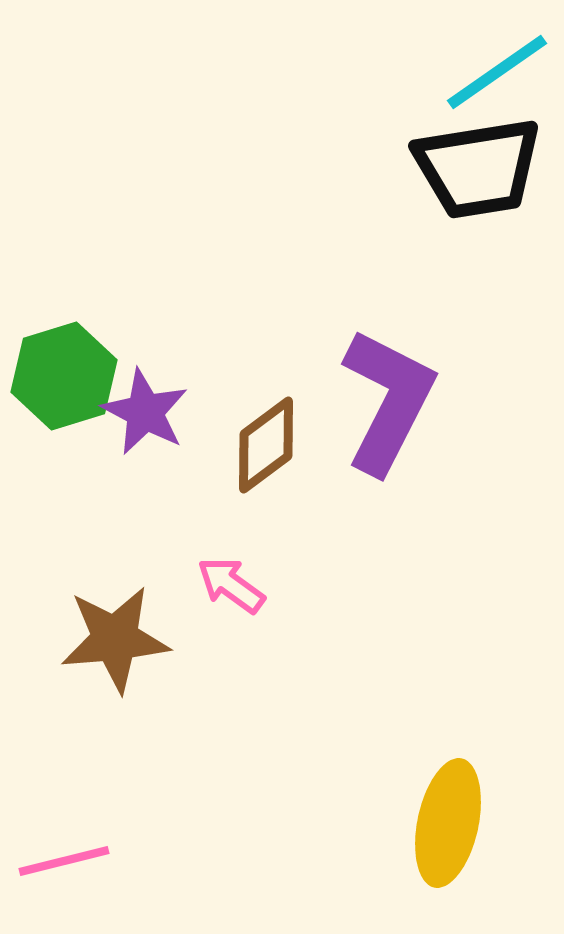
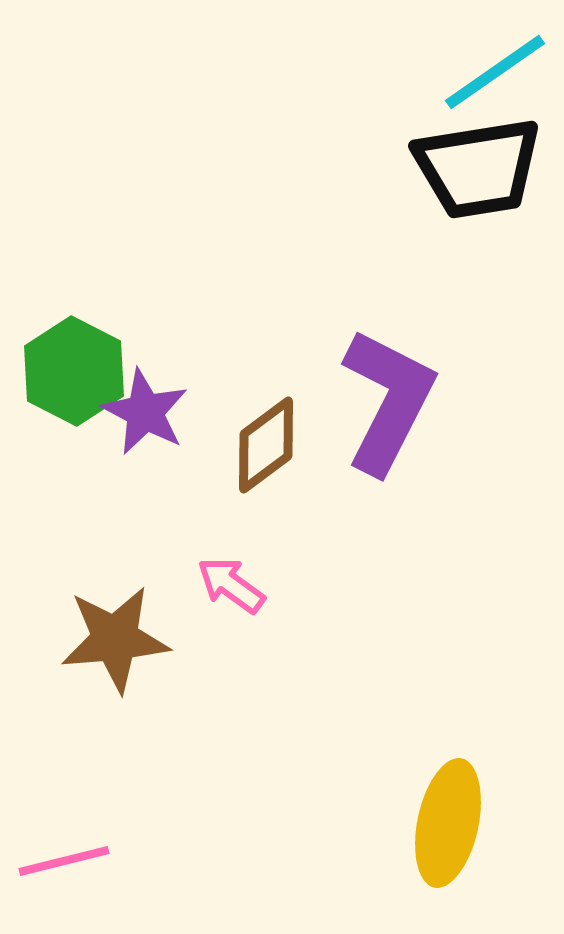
cyan line: moved 2 px left
green hexagon: moved 10 px right, 5 px up; rotated 16 degrees counterclockwise
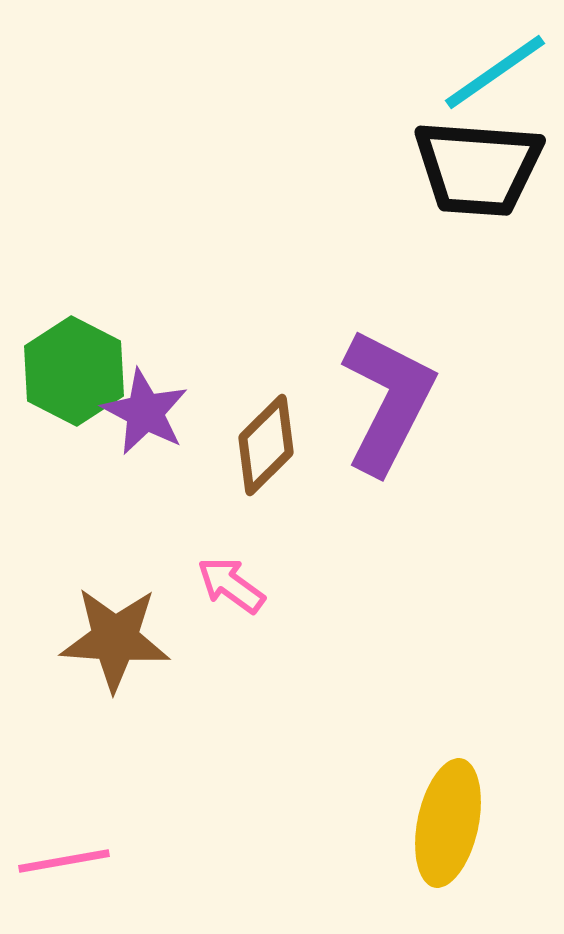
black trapezoid: rotated 13 degrees clockwise
brown diamond: rotated 8 degrees counterclockwise
brown star: rotated 9 degrees clockwise
pink line: rotated 4 degrees clockwise
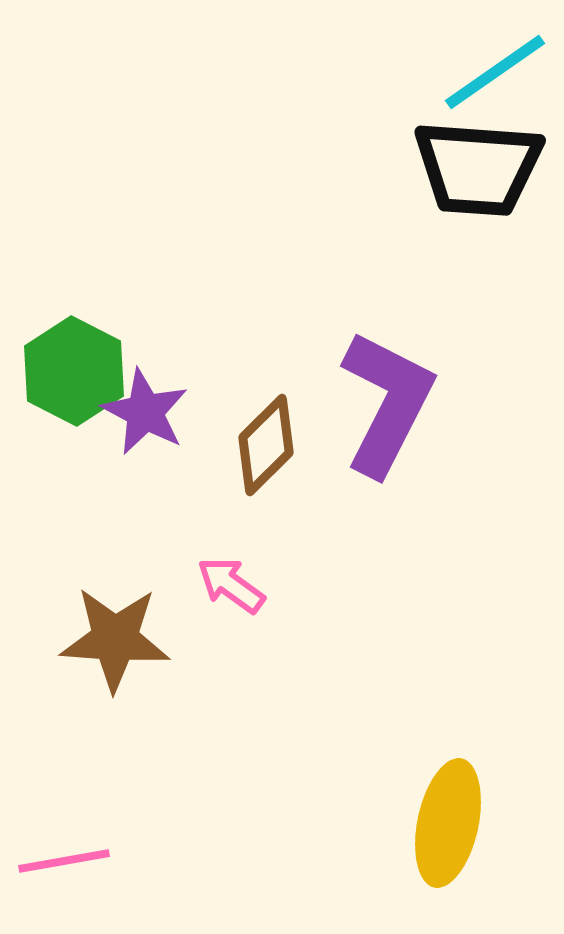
purple L-shape: moved 1 px left, 2 px down
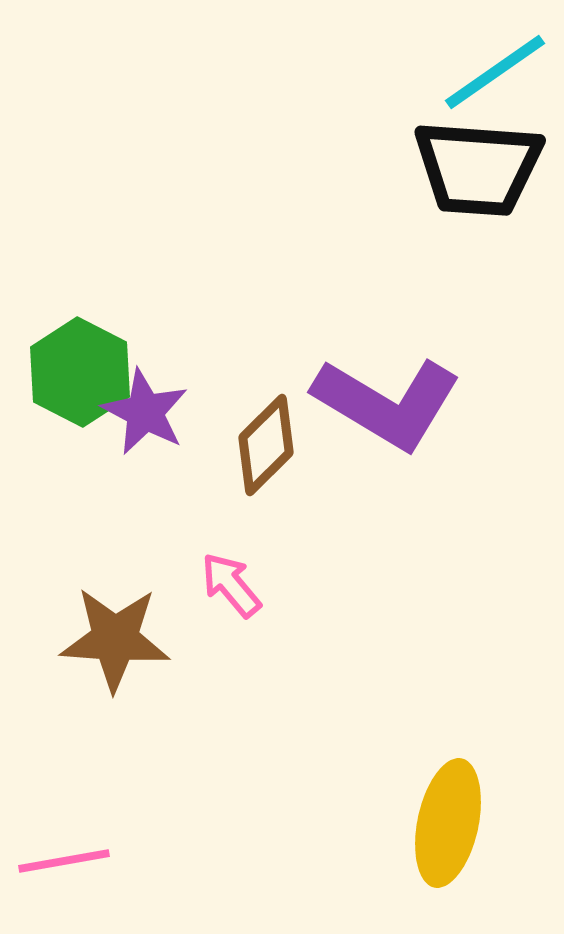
green hexagon: moved 6 px right, 1 px down
purple L-shape: rotated 94 degrees clockwise
pink arrow: rotated 14 degrees clockwise
